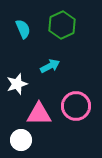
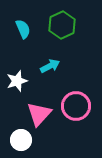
white star: moved 3 px up
pink triangle: rotated 48 degrees counterclockwise
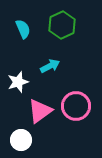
white star: moved 1 px right, 1 px down
pink triangle: moved 1 px right, 3 px up; rotated 12 degrees clockwise
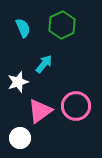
cyan semicircle: moved 1 px up
cyan arrow: moved 6 px left, 2 px up; rotated 24 degrees counterclockwise
white circle: moved 1 px left, 2 px up
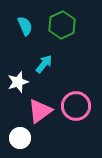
cyan semicircle: moved 2 px right, 2 px up
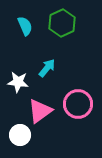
green hexagon: moved 2 px up
cyan arrow: moved 3 px right, 4 px down
white star: rotated 25 degrees clockwise
pink circle: moved 2 px right, 2 px up
white circle: moved 3 px up
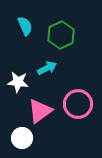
green hexagon: moved 1 px left, 12 px down
cyan arrow: rotated 24 degrees clockwise
white circle: moved 2 px right, 3 px down
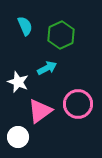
white star: rotated 15 degrees clockwise
white circle: moved 4 px left, 1 px up
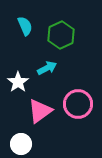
white star: rotated 15 degrees clockwise
white circle: moved 3 px right, 7 px down
